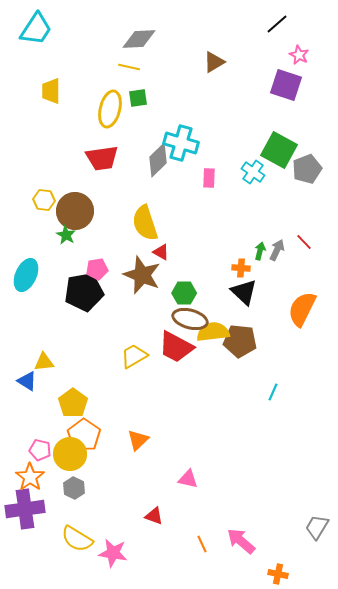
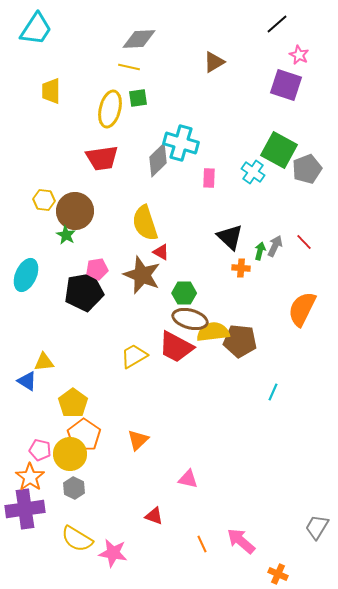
gray arrow at (277, 250): moved 2 px left, 4 px up
black triangle at (244, 292): moved 14 px left, 55 px up
orange cross at (278, 574): rotated 12 degrees clockwise
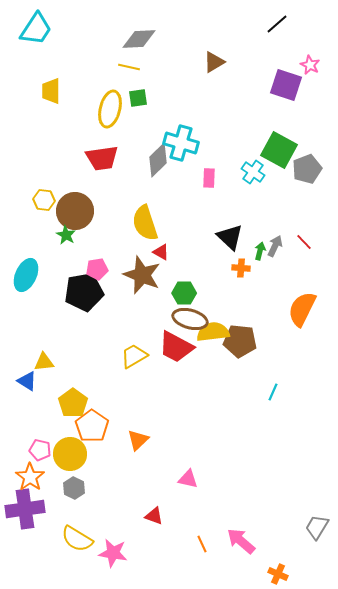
pink star at (299, 55): moved 11 px right, 10 px down
orange pentagon at (84, 435): moved 8 px right, 9 px up
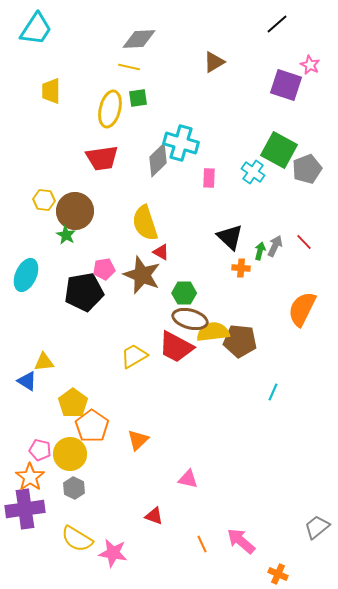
pink pentagon at (97, 269): moved 7 px right
gray trapezoid at (317, 527): rotated 20 degrees clockwise
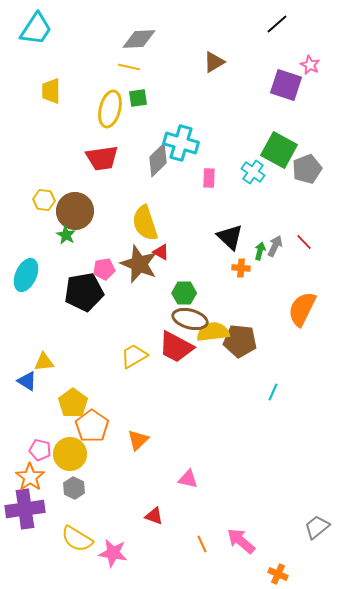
brown star at (142, 275): moved 3 px left, 11 px up
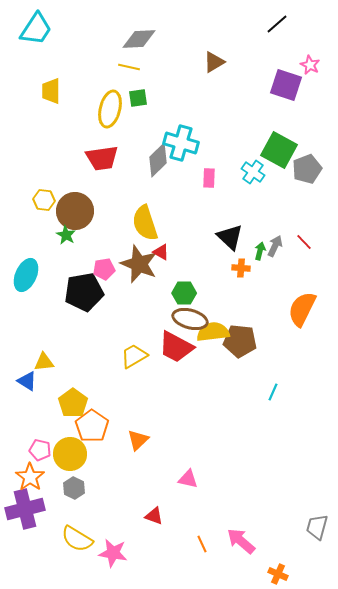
purple cross at (25, 509): rotated 6 degrees counterclockwise
gray trapezoid at (317, 527): rotated 36 degrees counterclockwise
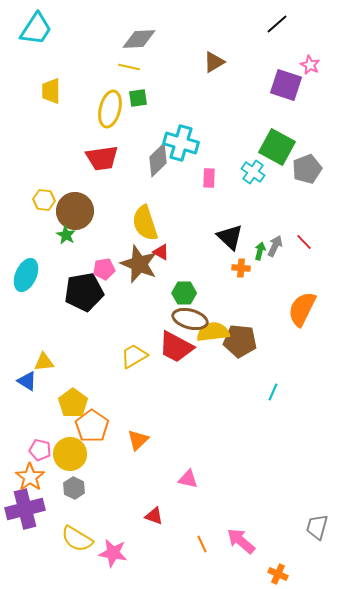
green square at (279, 150): moved 2 px left, 3 px up
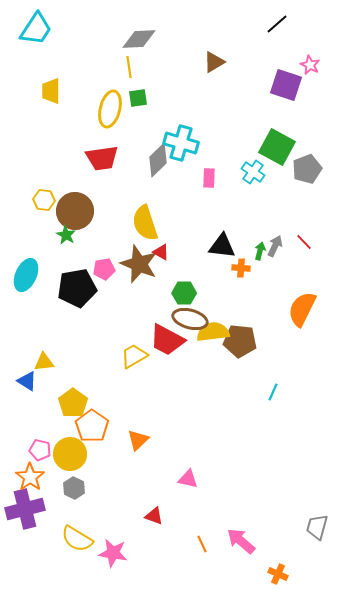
yellow line at (129, 67): rotated 70 degrees clockwise
black triangle at (230, 237): moved 8 px left, 9 px down; rotated 36 degrees counterclockwise
black pentagon at (84, 292): moved 7 px left, 4 px up
red trapezoid at (176, 347): moved 9 px left, 7 px up
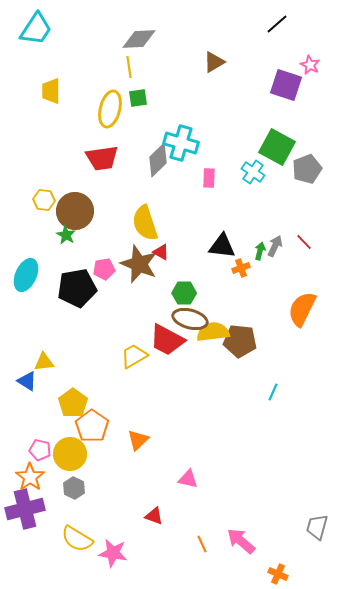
orange cross at (241, 268): rotated 24 degrees counterclockwise
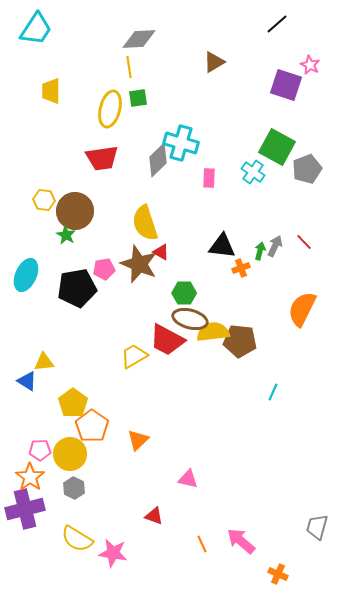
pink pentagon at (40, 450): rotated 15 degrees counterclockwise
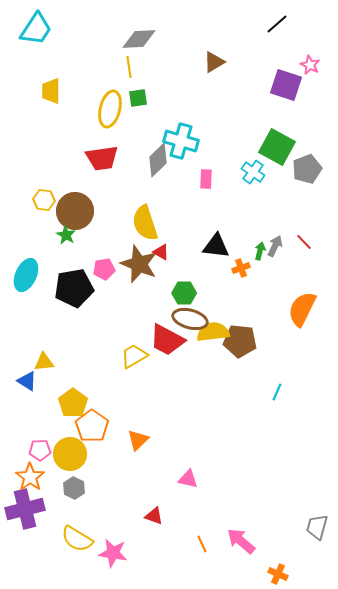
cyan cross at (181, 143): moved 2 px up
pink rectangle at (209, 178): moved 3 px left, 1 px down
black triangle at (222, 246): moved 6 px left
black pentagon at (77, 288): moved 3 px left
cyan line at (273, 392): moved 4 px right
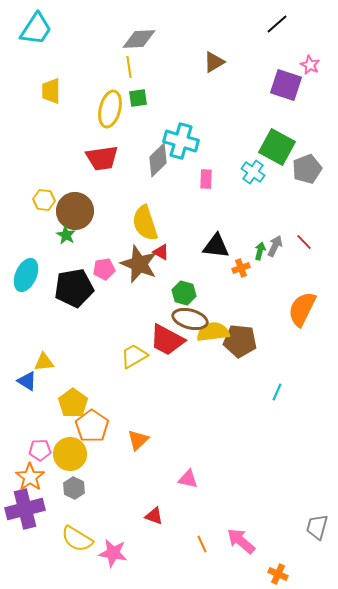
green hexagon at (184, 293): rotated 15 degrees clockwise
